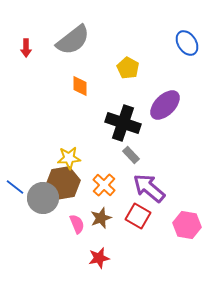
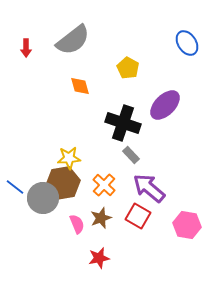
orange diamond: rotated 15 degrees counterclockwise
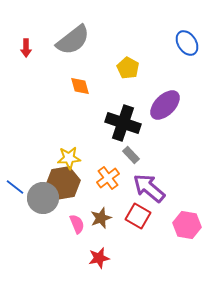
orange cross: moved 4 px right, 7 px up; rotated 10 degrees clockwise
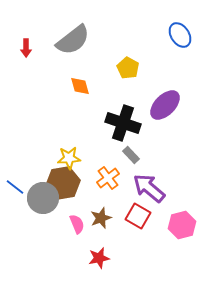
blue ellipse: moved 7 px left, 8 px up
pink hexagon: moved 5 px left; rotated 24 degrees counterclockwise
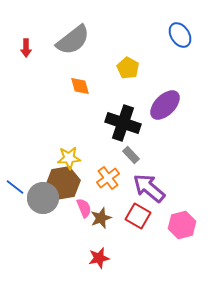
pink semicircle: moved 7 px right, 16 px up
